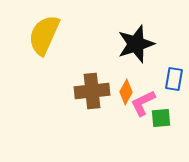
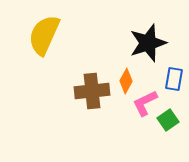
black star: moved 12 px right, 1 px up
orange diamond: moved 11 px up
pink L-shape: moved 2 px right
green square: moved 7 px right, 2 px down; rotated 30 degrees counterclockwise
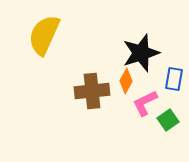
black star: moved 7 px left, 10 px down
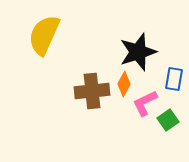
black star: moved 3 px left, 1 px up
orange diamond: moved 2 px left, 3 px down
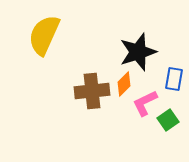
orange diamond: rotated 15 degrees clockwise
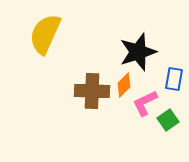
yellow semicircle: moved 1 px right, 1 px up
orange diamond: moved 1 px down
brown cross: rotated 8 degrees clockwise
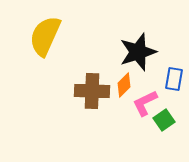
yellow semicircle: moved 2 px down
green square: moved 4 px left
